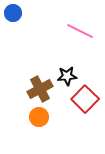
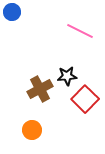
blue circle: moved 1 px left, 1 px up
orange circle: moved 7 px left, 13 px down
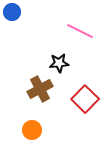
black star: moved 8 px left, 13 px up
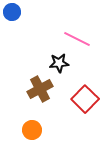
pink line: moved 3 px left, 8 px down
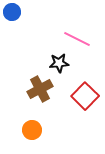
red square: moved 3 px up
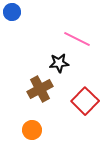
red square: moved 5 px down
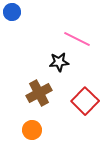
black star: moved 1 px up
brown cross: moved 1 px left, 4 px down
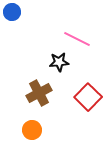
red square: moved 3 px right, 4 px up
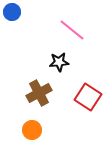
pink line: moved 5 px left, 9 px up; rotated 12 degrees clockwise
red square: rotated 12 degrees counterclockwise
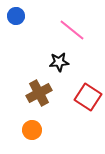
blue circle: moved 4 px right, 4 px down
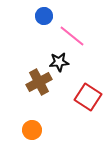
blue circle: moved 28 px right
pink line: moved 6 px down
brown cross: moved 11 px up
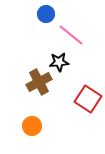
blue circle: moved 2 px right, 2 px up
pink line: moved 1 px left, 1 px up
red square: moved 2 px down
orange circle: moved 4 px up
